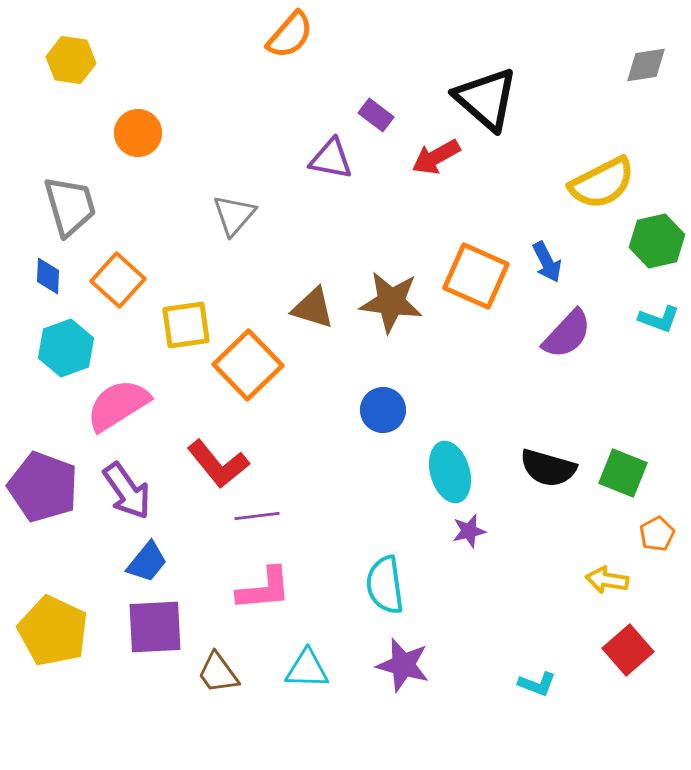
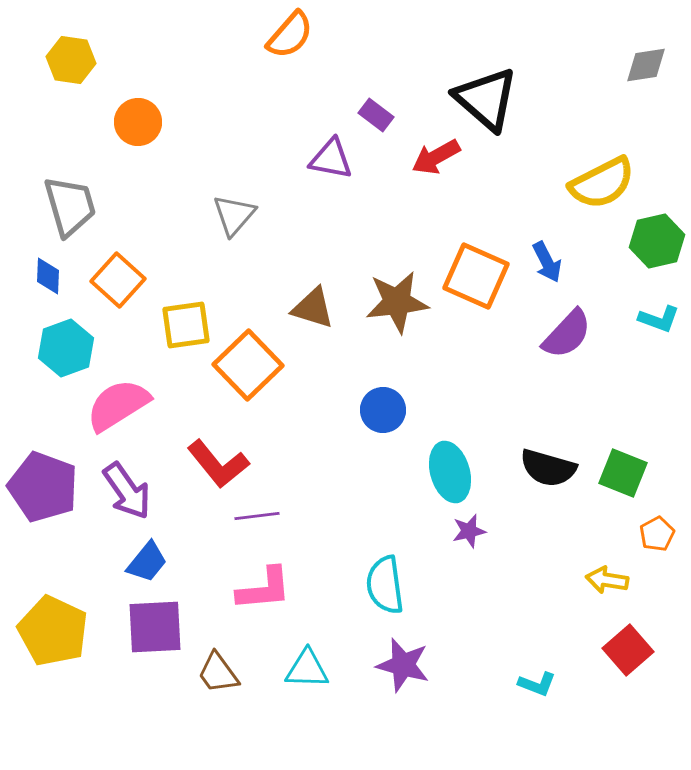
orange circle at (138, 133): moved 11 px up
brown star at (391, 302): moved 6 px right; rotated 14 degrees counterclockwise
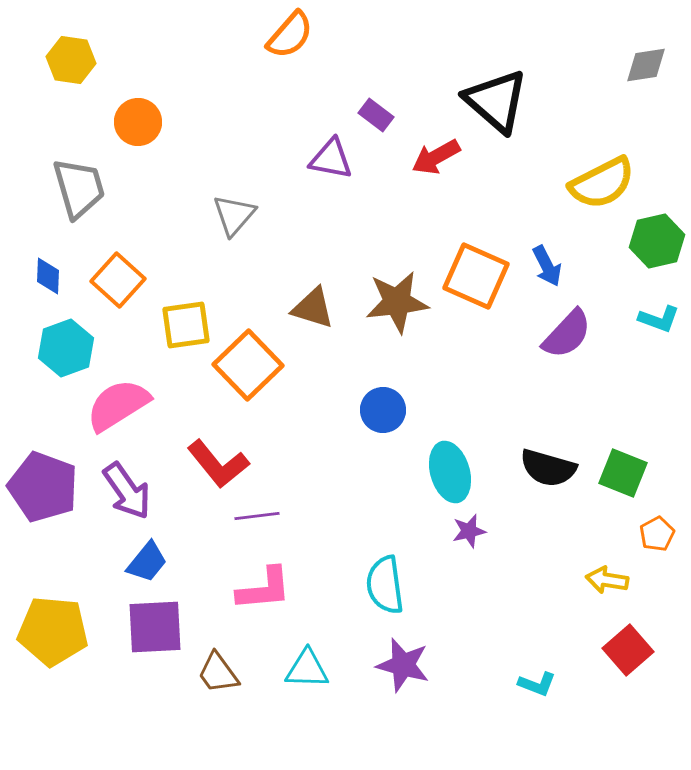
black triangle at (486, 99): moved 10 px right, 2 px down
gray trapezoid at (70, 206): moved 9 px right, 18 px up
blue arrow at (547, 262): moved 4 px down
yellow pentagon at (53, 631): rotated 20 degrees counterclockwise
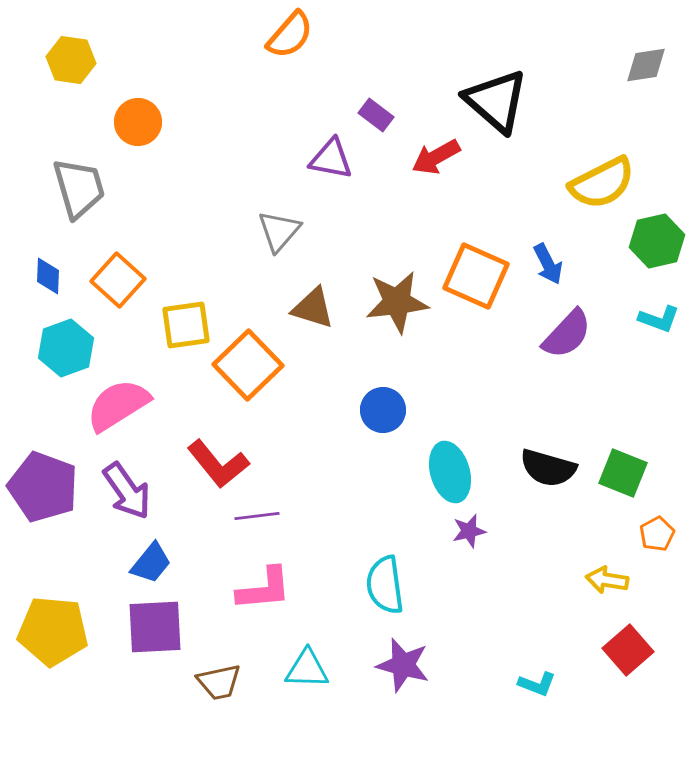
gray triangle at (234, 215): moved 45 px right, 16 px down
blue arrow at (547, 266): moved 1 px right, 2 px up
blue trapezoid at (147, 562): moved 4 px right, 1 px down
brown trapezoid at (218, 673): moved 1 px right, 9 px down; rotated 66 degrees counterclockwise
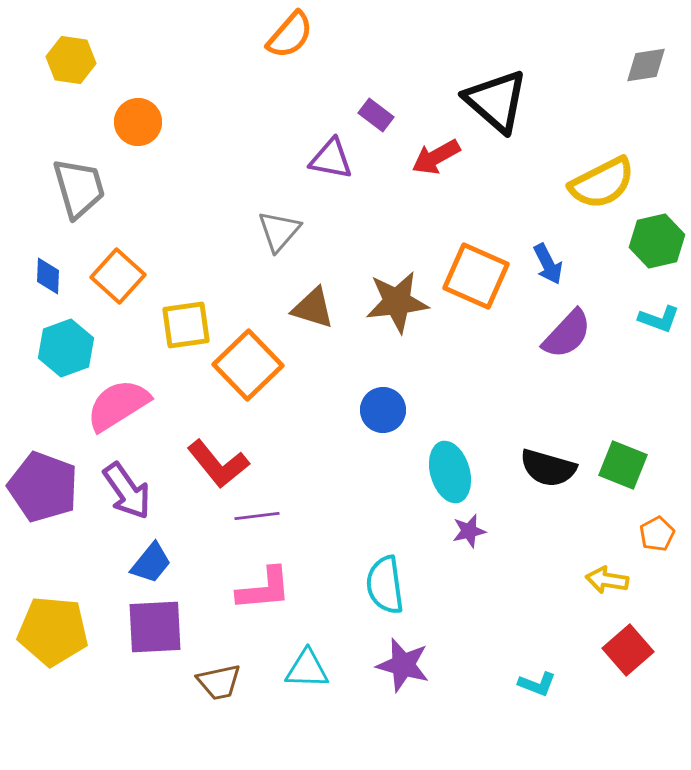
orange square at (118, 280): moved 4 px up
green square at (623, 473): moved 8 px up
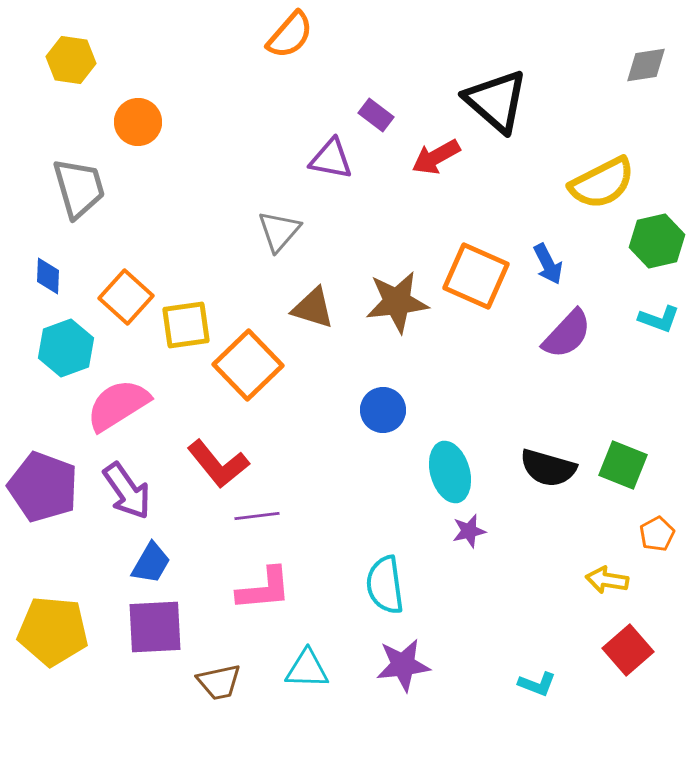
orange square at (118, 276): moved 8 px right, 21 px down
blue trapezoid at (151, 563): rotated 9 degrees counterclockwise
purple star at (403, 665): rotated 22 degrees counterclockwise
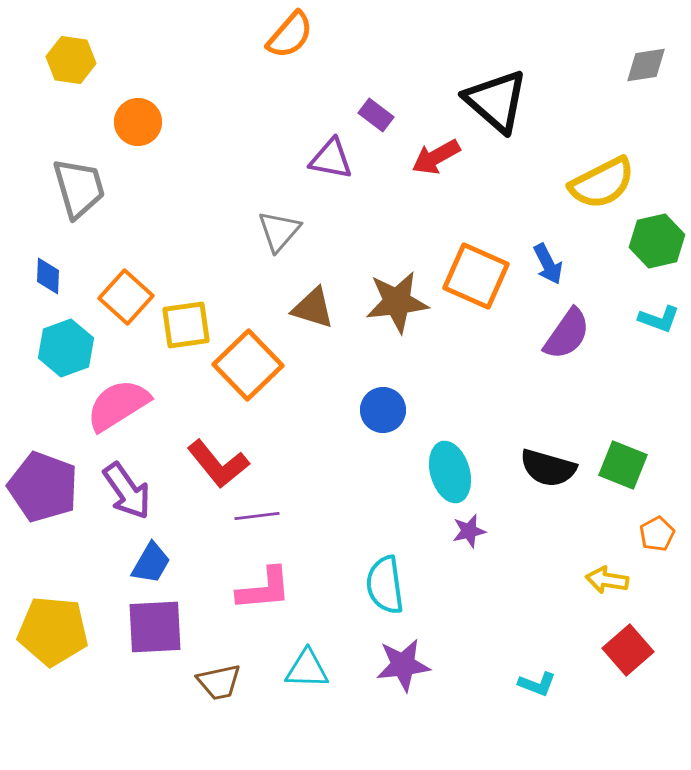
purple semicircle at (567, 334): rotated 8 degrees counterclockwise
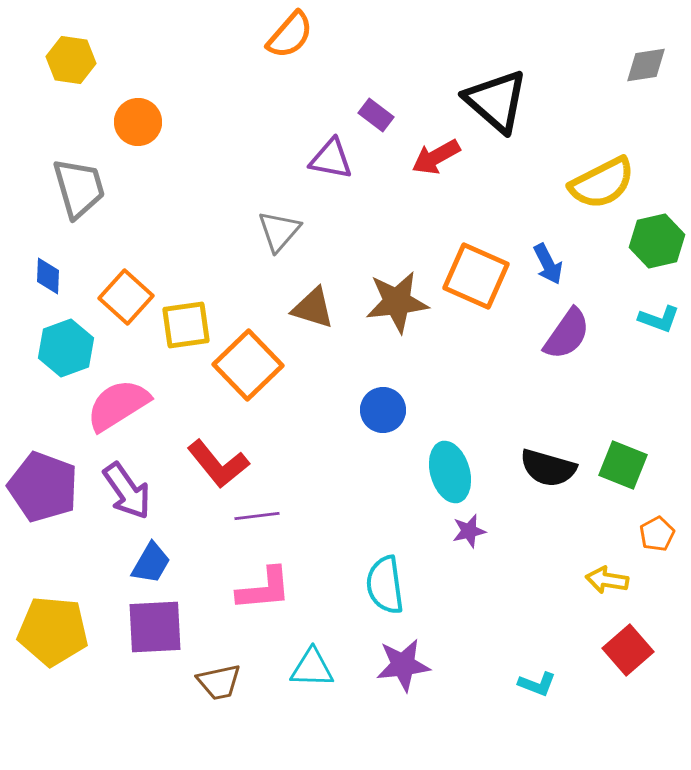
cyan triangle at (307, 669): moved 5 px right, 1 px up
